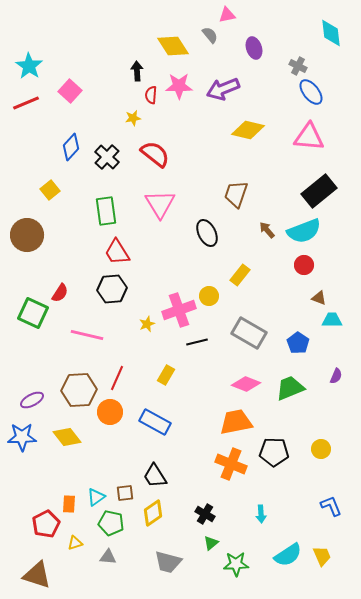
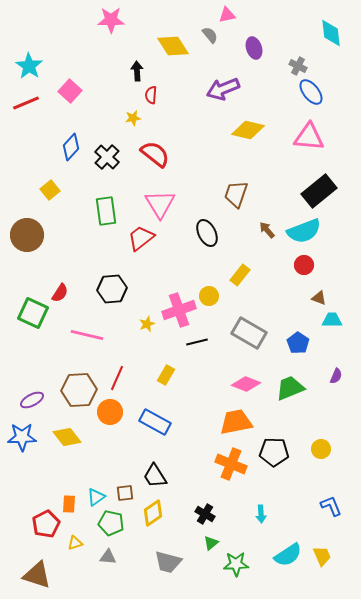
pink star at (179, 86): moved 68 px left, 66 px up
red trapezoid at (117, 252): moved 24 px right, 14 px up; rotated 84 degrees clockwise
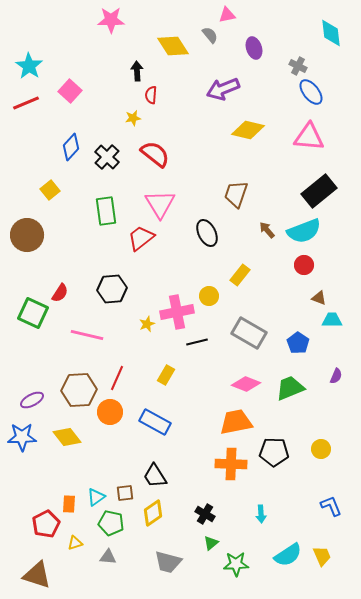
pink cross at (179, 310): moved 2 px left, 2 px down; rotated 8 degrees clockwise
orange cross at (231, 464): rotated 20 degrees counterclockwise
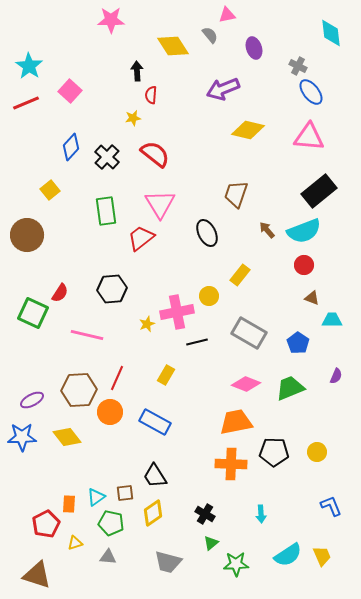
brown triangle at (319, 298): moved 7 px left
yellow circle at (321, 449): moved 4 px left, 3 px down
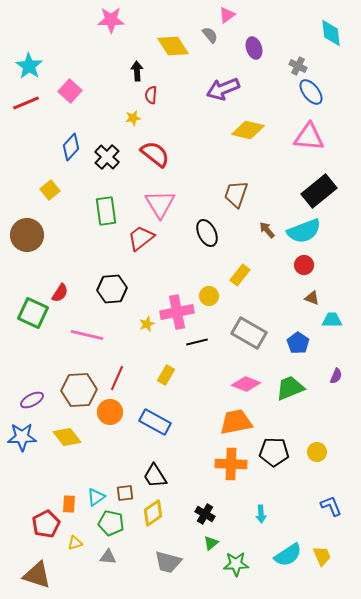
pink triangle at (227, 15): rotated 24 degrees counterclockwise
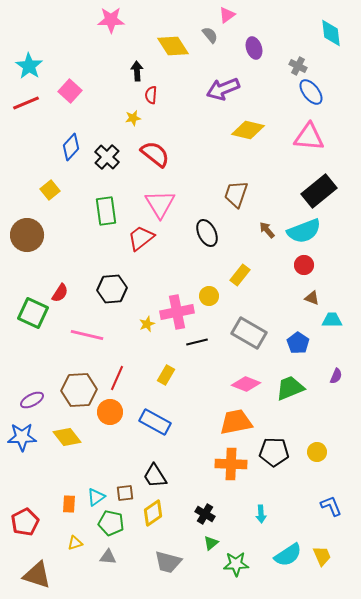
red pentagon at (46, 524): moved 21 px left, 2 px up
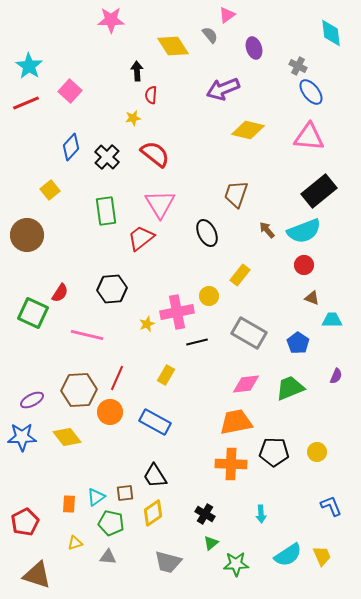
pink diamond at (246, 384): rotated 28 degrees counterclockwise
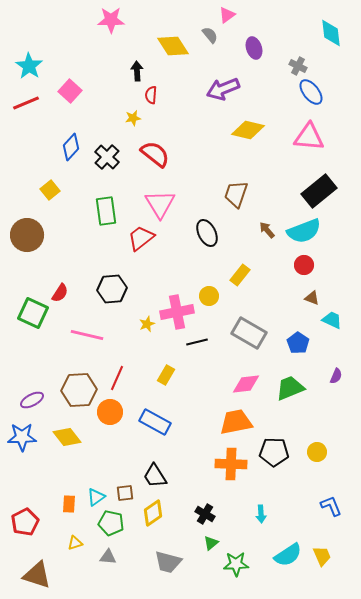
cyan trapezoid at (332, 320): rotated 25 degrees clockwise
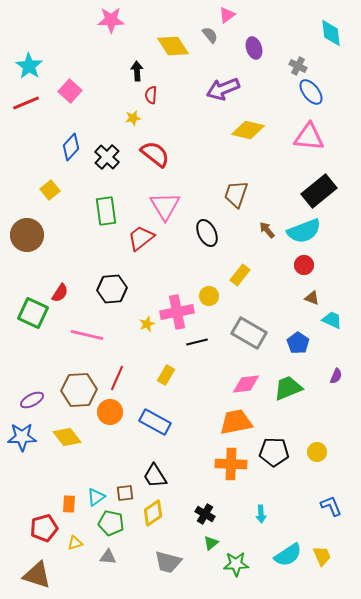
pink triangle at (160, 204): moved 5 px right, 2 px down
green trapezoid at (290, 388): moved 2 px left
red pentagon at (25, 522): moved 19 px right, 6 px down; rotated 12 degrees clockwise
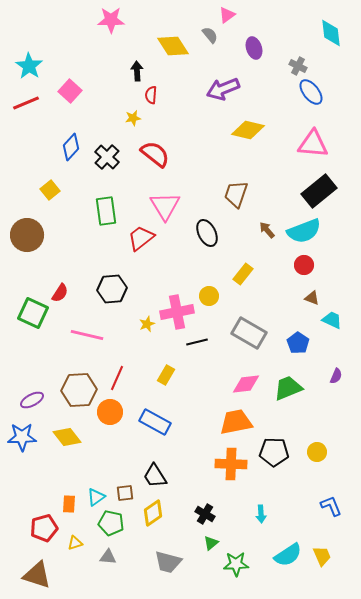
pink triangle at (309, 137): moved 4 px right, 7 px down
yellow rectangle at (240, 275): moved 3 px right, 1 px up
